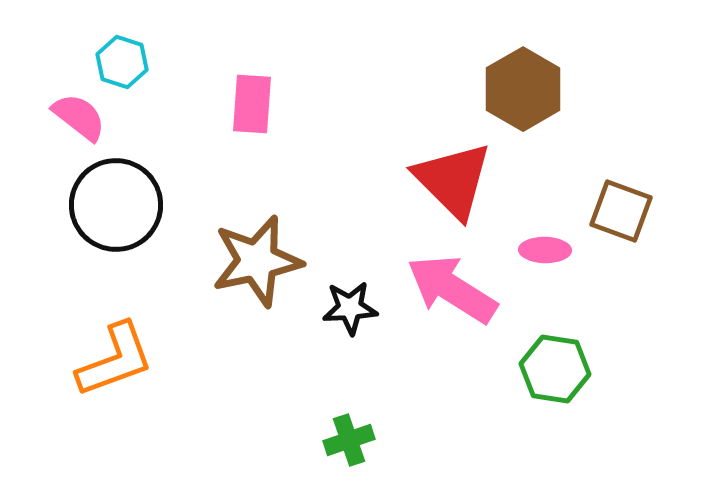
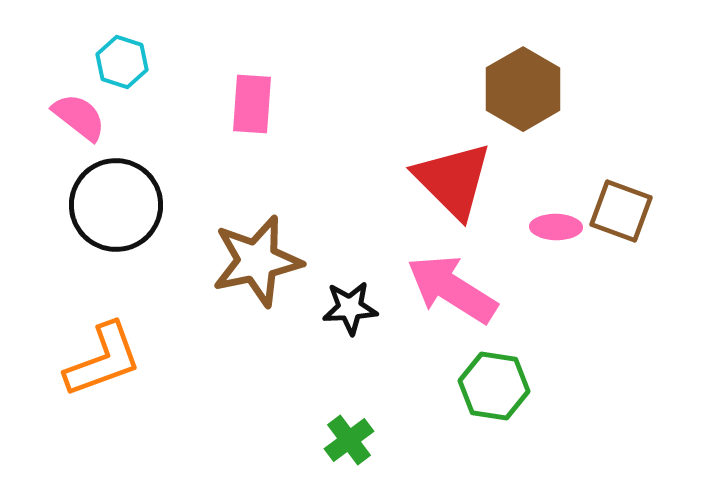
pink ellipse: moved 11 px right, 23 px up
orange L-shape: moved 12 px left
green hexagon: moved 61 px left, 17 px down
green cross: rotated 18 degrees counterclockwise
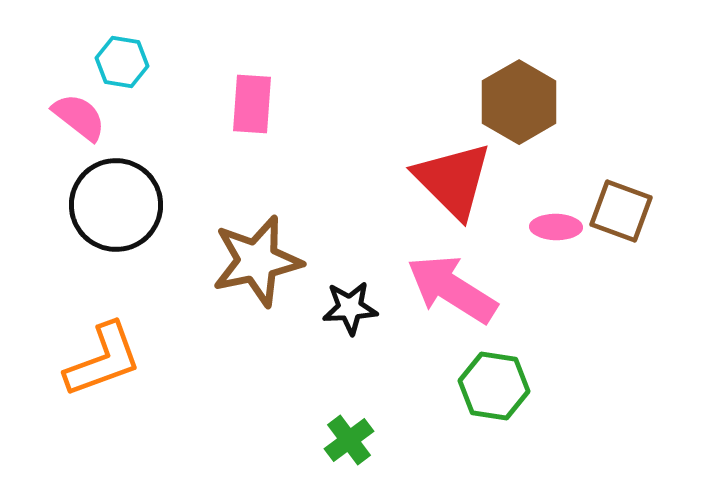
cyan hexagon: rotated 9 degrees counterclockwise
brown hexagon: moved 4 px left, 13 px down
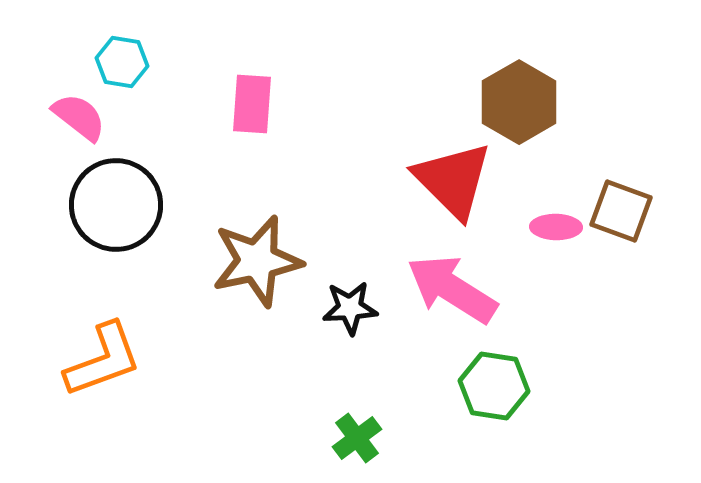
green cross: moved 8 px right, 2 px up
